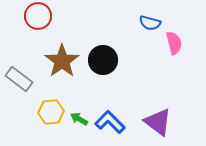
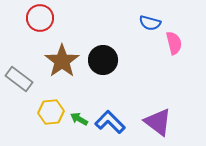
red circle: moved 2 px right, 2 px down
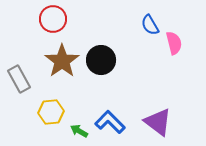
red circle: moved 13 px right, 1 px down
blue semicircle: moved 2 px down; rotated 45 degrees clockwise
black circle: moved 2 px left
gray rectangle: rotated 24 degrees clockwise
green arrow: moved 12 px down
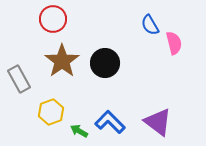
black circle: moved 4 px right, 3 px down
yellow hexagon: rotated 15 degrees counterclockwise
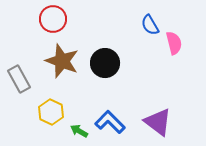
brown star: rotated 16 degrees counterclockwise
yellow hexagon: rotated 15 degrees counterclockwise
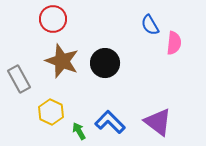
pink semicircle: rotated 20 degrees clockwise
green arrow: rotated 30 degrees clockwise
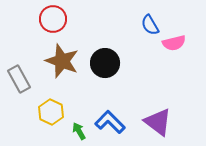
pink semicircle: rotated 70 degrees clockwise
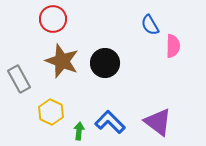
pink semicircle: moved 1 px left, 3 px down; rotated 75 degrees counterclockwise
green arrow: rotated 36 degrees clockwise
